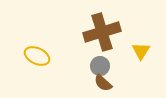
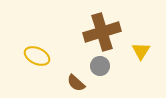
brown semicircle: moved 27 px left
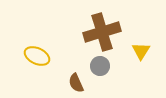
brown semicircle: rotated 24 degrees clockwise
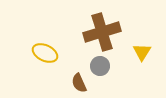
yellow triangle: moved 1 px right, 1 px down
yellow ellipse: moved 8 px right, 3 px up
brown semicircle: moved 3 px right
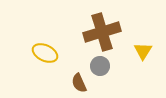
yellow triangle: moved 1 px right, 1 px up
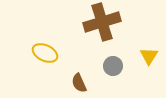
brown cross: moved 10 px up
yellow triangle: moved 6 px right, 5 px down
gray circle: moved 13 px right
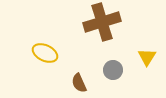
yellow triangle: moved 2 px left, 1 px down
gray circle: moved 4 px down
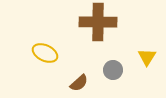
brown cross: moved 4 px left; rotated 18 degrees clockwise
brown semicircle: rotated 108 degrees counterclockwise
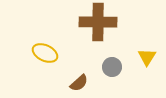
gray circle: moved 1 px left, 3 px up
